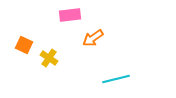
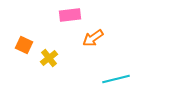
yellow cross: rotated 18 degrees clockwise
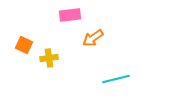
yellow cross: rotated 30 degrees clockwise
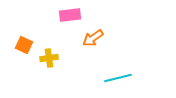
cyan line: moved 2 px right, 1 px up
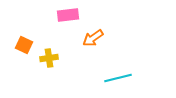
pink rectangle: moved 2 px left
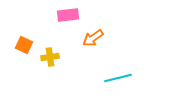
yellow cross: moved 1 px right, 1 px up
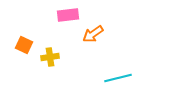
orange arrow: moved 4 px up
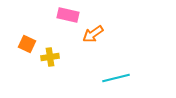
pink rectangle: rotated 20 degrees clockwise
orange square: moved 3 px right, 1 px up
cyan line: moved 2 px left
